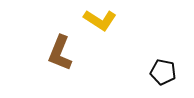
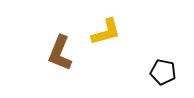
yellow L-shape: moved 6 px right, 12 px down; rotated 48 degrees counterclockwise
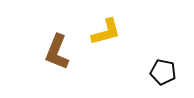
brown L-shape: moved 3 px left, 1 px up
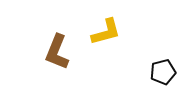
black pentagon: rotated 25 degrees counterclockwise
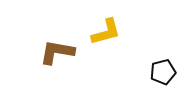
brown L-shape: rotated 78 degrees clockwise
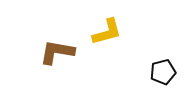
yellow L-shape: moved 1 px right
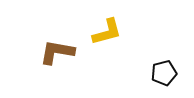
black pentagon: moved 1 px right, 1 px down
